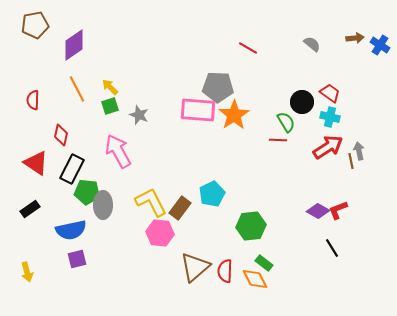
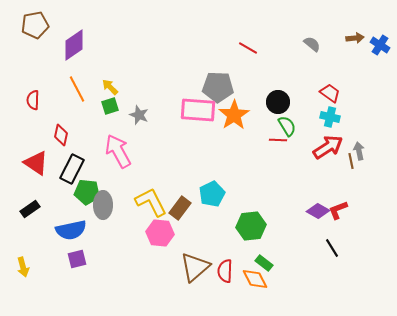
black circle at (302, 102): moved 24 px left
green semicircle at (286, 122): moved 1 px right, 4 px down
yellow arrow at (27, 272): moved 4 px left, 5 px up
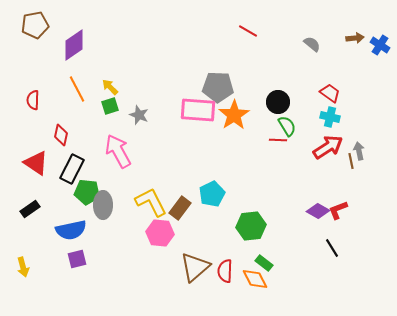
red line at (248, 48): moved 17 px up
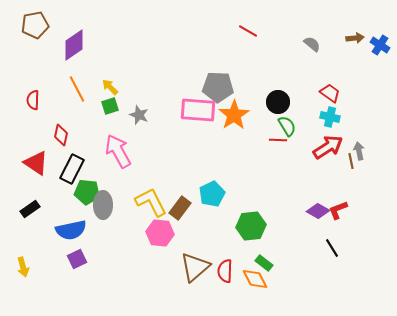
purple square at (77, 259): rotated 12 degrees counterclockwise
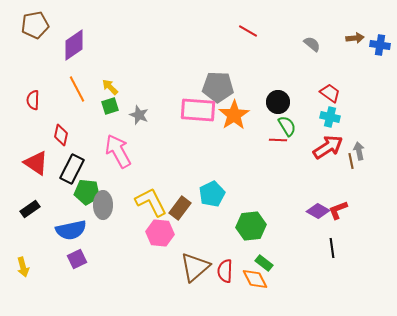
blue cross at (380, 45): rotated 24 degrees counterclockwise
black line at (332, 248): rotated 24 degrees clockwise
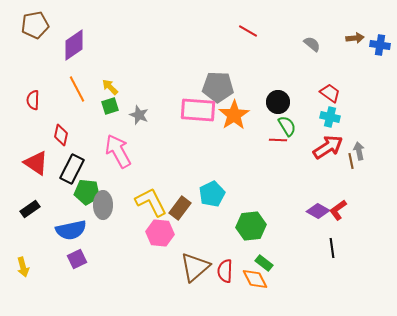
red L-shape at (338, 210): rotated 15 degrees counterclockwise
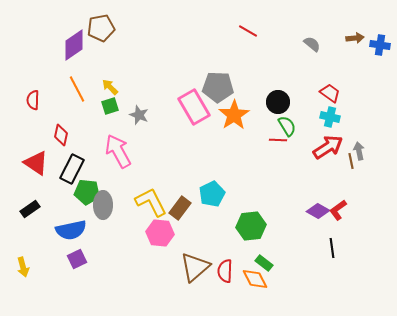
brown pentagon at (35, 25): moved 66 px right, 3 px down
pink rectangle at (198, 110): moved 4 px left, 3 px up; rotated 56 degrees clockwise
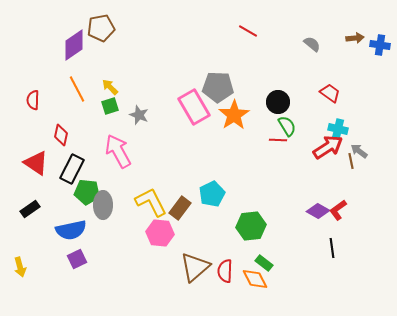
cyan cross at (330, 117): moved 8 px right, 12 px down
gray arrow at (359, 151): rotated 42 degrees counterclockwise
yellow arrow at (23, 267): moved 3 px left
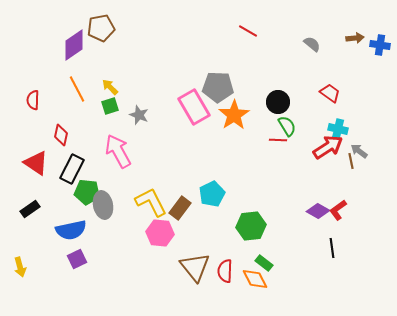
gray ellipse at (103, 205): rotated 12 degrees counterclockwise
brown triangle at (195, 267): rotated 28 degrees counterclockwise
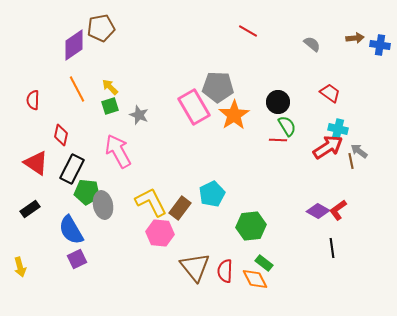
blue semicircle at (71, 230): rotated 72 degrees clockwise
